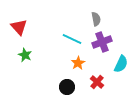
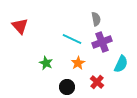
red triangle: moved 1 px right, 1 px up
green star: moved 21 px right, 8 px down
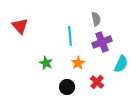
cyan line: moved 2 px left, 3 px up; rotated 60 degrees clockwise
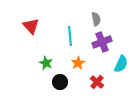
red triangle: moved 11 px right
black circle: moved 7 px left, 5 px up
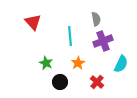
red triangle: moved 2 px right, 4 px up
purple cross: moved 1 px right, 1 px up
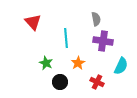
cyan line: moved 4 px left, 2 px down
purple cross: rotated 30 degrees clockwise
cyan semicircle: moved 2 px down
red cross: rotated 16 degrees counterclockwise
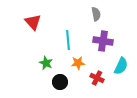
gray semicircle: moved 5 px up
cyan line: moved 2 px right, 2 px down
orange star: rotated 24 degrees clockwise
red cross: moved 4 px up
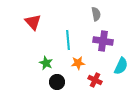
red cross: moved 2 px left, 2 px down
black circle: moved 3 px left
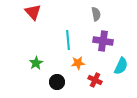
red triangle: moved 10 px up
green star: moved 10 px left; rotated 16 degrees clockwise
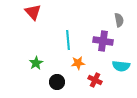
gray semicircle: moved 23 px right, 6 px down
cyan semicircle: rotated 72 degrees clockwise
